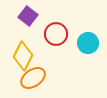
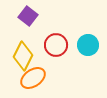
red circle: moved 11 px down
cyan circle: moved 2 px down
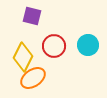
purple square: moved 4 px right; rotated 24 degrees counterclockwise
red circle: moved 2 px left, 1 px down
yellow diamond: moved 1 px down
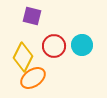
cyan circle: moved 6 px left
